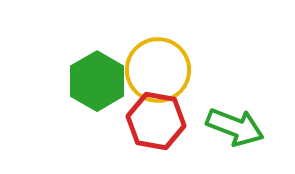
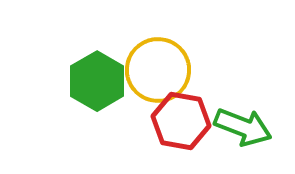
red hexagon: moved 25 px right
green arrow: moved 8 px right
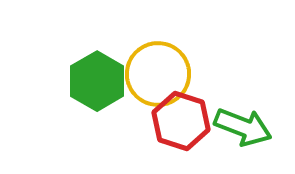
yellow circle: moved 4 px down
red hexagon: rotated 8 degrees clockwise
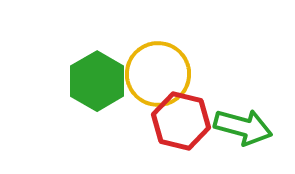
red hexagon: rotated 4 degrees counterclockwise
green arrow: rotated 6 degrees counterclockwise
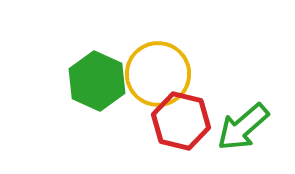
green hexagon: rotated 6 degrees counterclockwise
green arrow: rotated 124 degrees clockwise
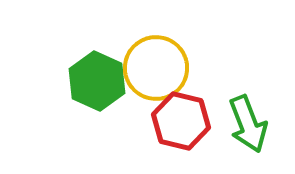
yellow circle: moved 2 px left, 6 px up
green arrow: moved 5 px right, 3 px up; rotated 70 degrees counterclockwise
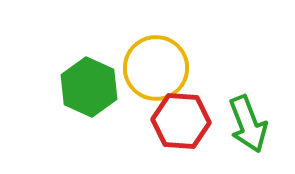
green hexagon: moved 8 px left, 6 px down
red hexagon: rotated 10 degrees counterclockwise
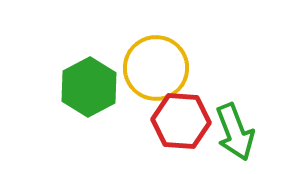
green hexagon: rotated 8 degrees clockwise
green arrow: moved 13 px left, 8 px down
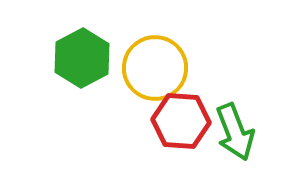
yellow circle: moved 1 px left
green hexagon: moved 7 px left, 29 px up
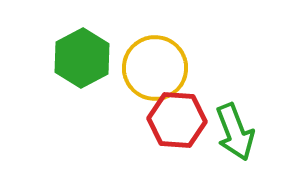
red hexagon: moved 4 px left, 1 px up
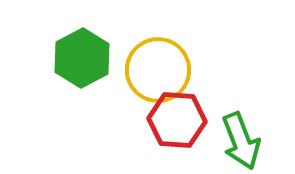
yellow circle: moved 3 px right, 2 px down
green arrow: moved 6 px right, 9 px down
